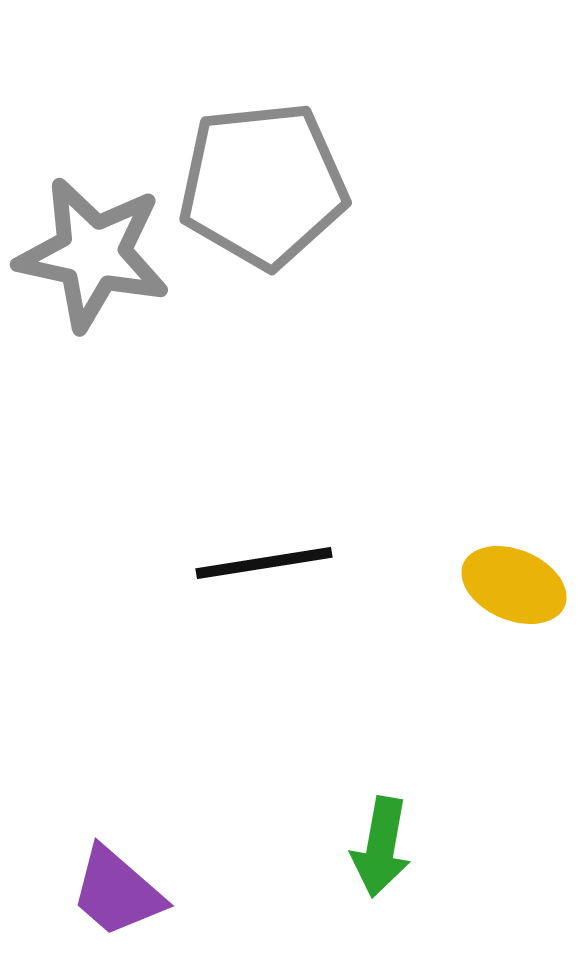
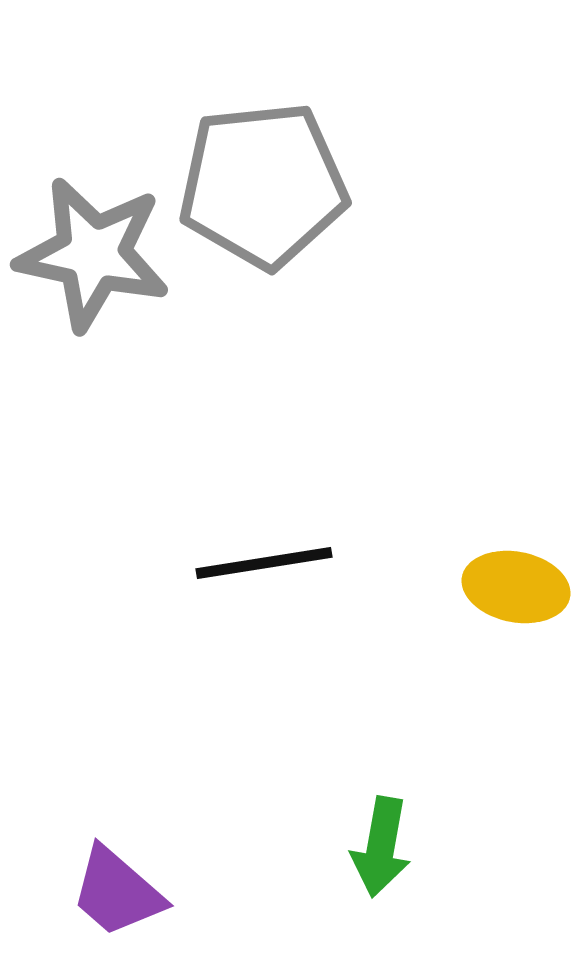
yellow ellipse: moved 2 px right, 2 px down; rotated 12 degrees counterclockwise
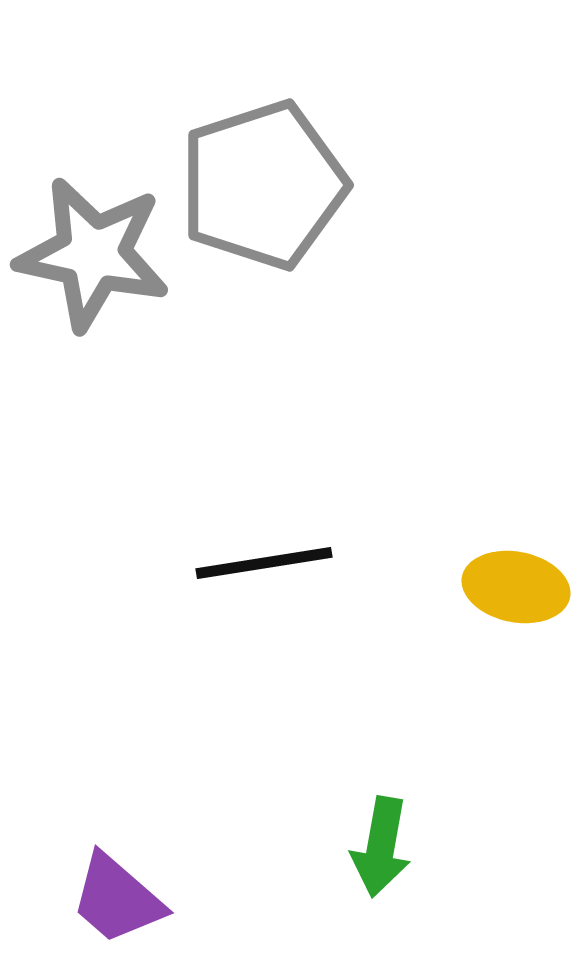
gray pentagon: rotated 12 degrees counterclockwise
purple trapezoid: moved 7 px down
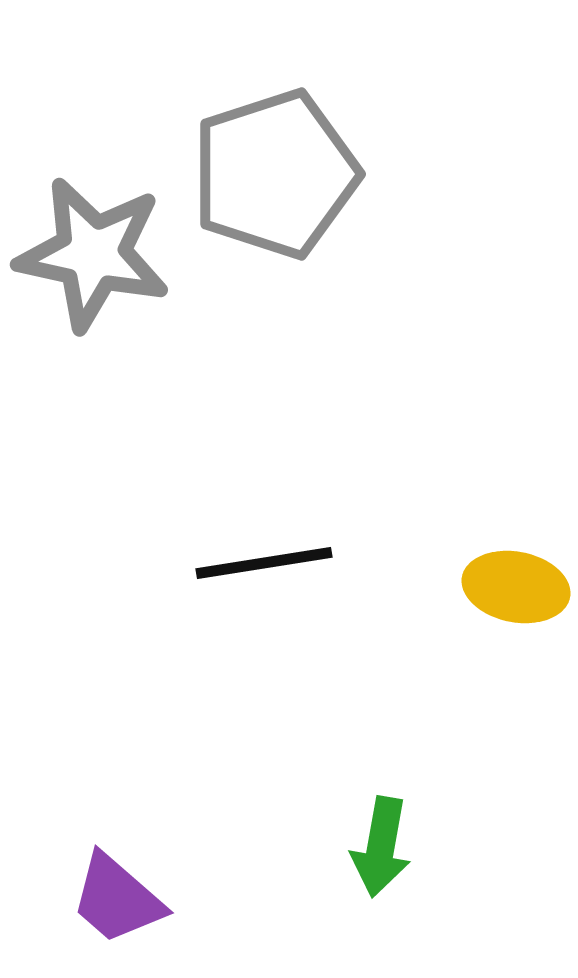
gray pentagon: moved 12 px right, 11 px up
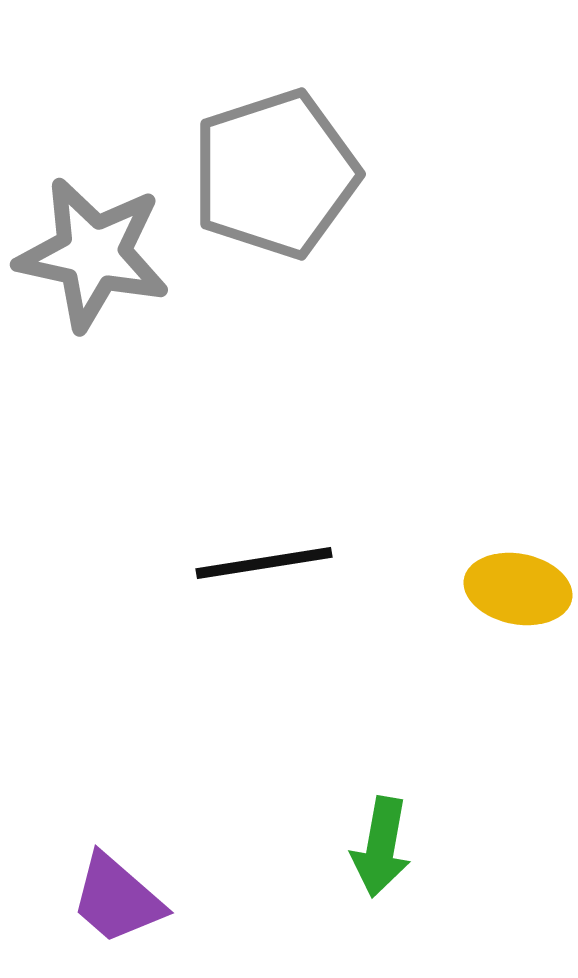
yellow ellipse: moved 2 px right, 2 px down
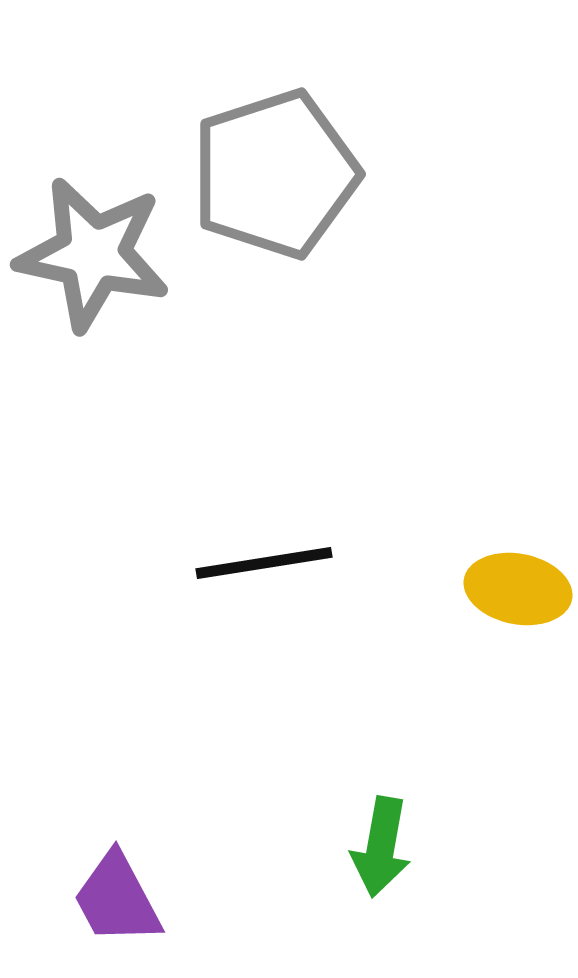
purple trapezoid: rotated 21 degrees clockwise
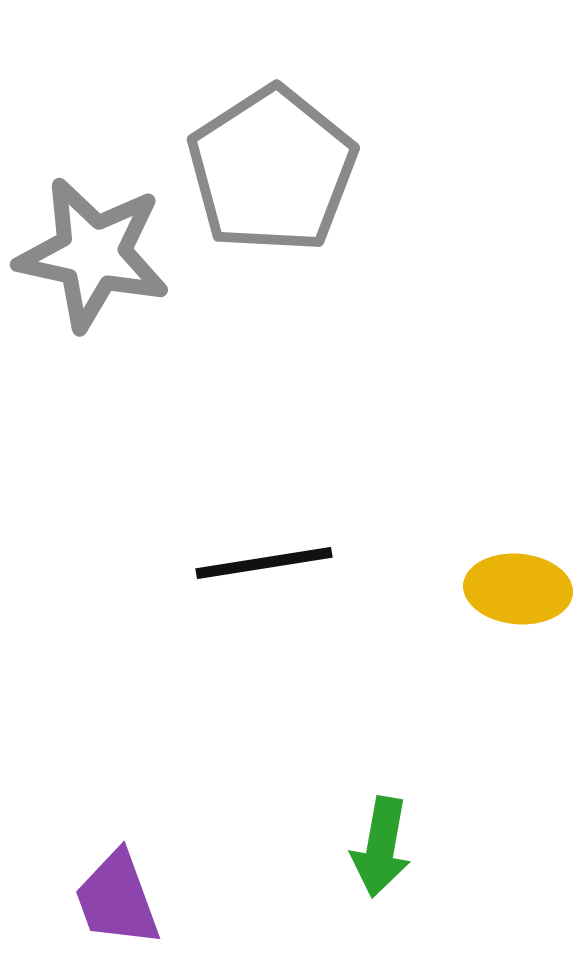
gray pentagon: moved 3 px left, 4 px up; rotated 15 degrees counterclockwise
yellow ellipse: rotated 6 degrees counterclockwise
purple trapezoid: rotated 8 degrees clockwise
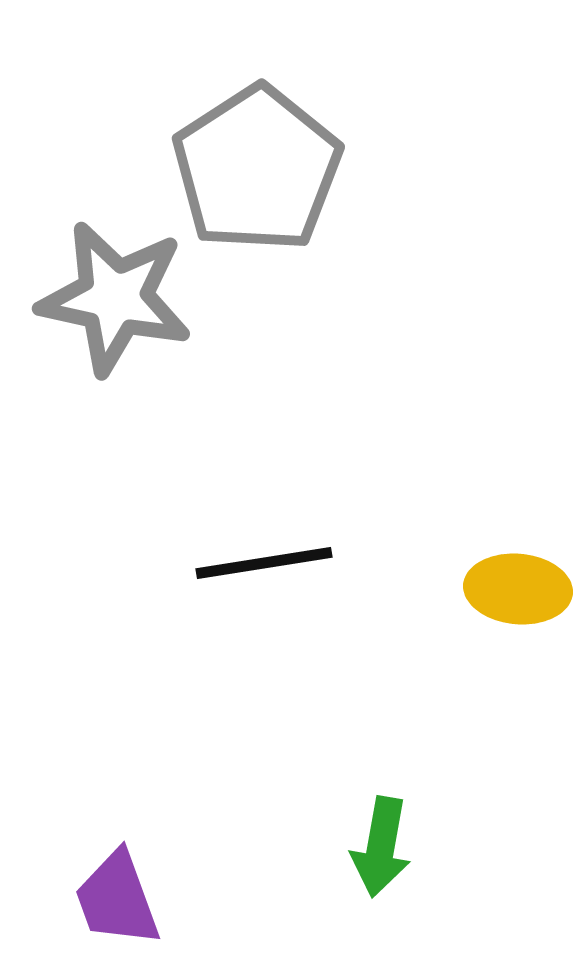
gray pentagon: moved 15 px left, 1 px up
gray star: moved 22 px right, 44 px down
